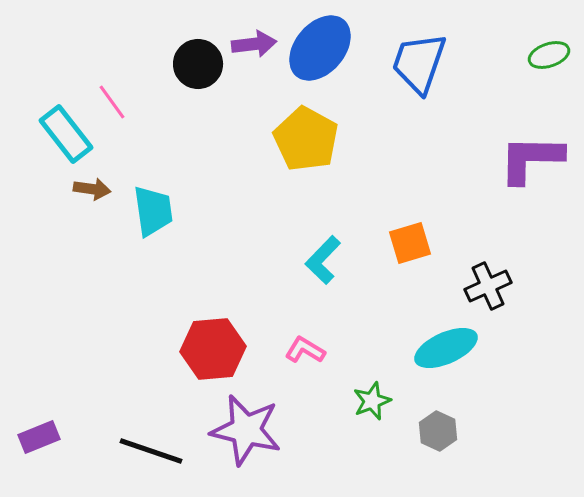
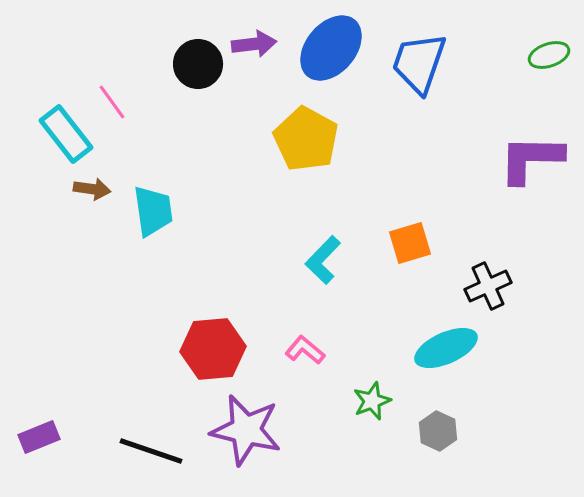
blue ellipse: moved 11 px right
pink L-shape: rotated 9 degrees clockwise
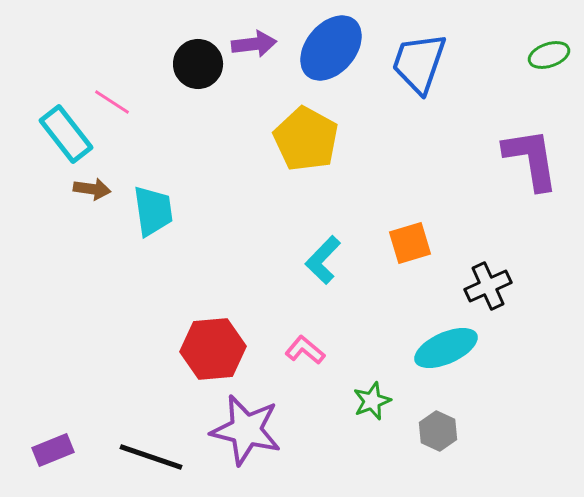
pink line: rotated 21 degrees counterclockwise
purple L-shape: rotated 80 degrees clockwise
purple rectangle: moved 14 px right, 13 px down
black line: moved 6 px down
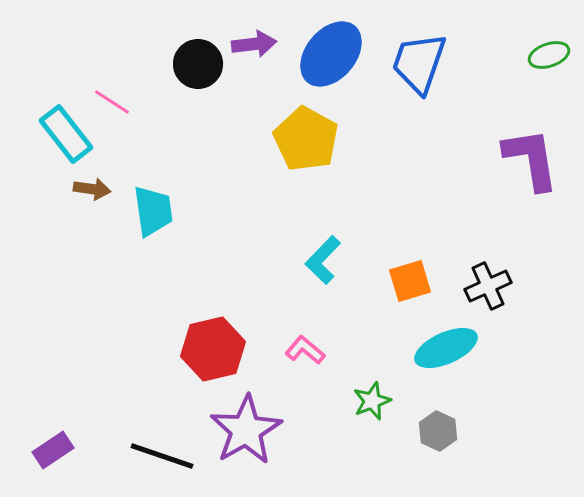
blue ellipse: moved 6 px down
orange square: moved 38 px down
red hexagon: rotated 8 degrees counterclockwise
purple star: rotated 28 degrees clockwise
purple rectangle: rotated 12 degrees counterclockwise
black line: moved 11 px right, 1 px up
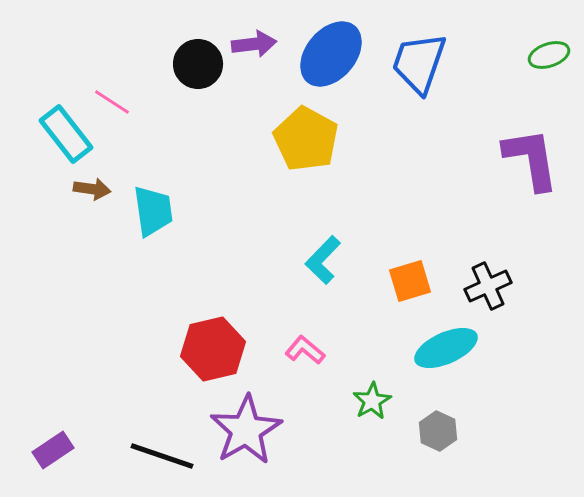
green star: rotated 9 degrees counterclockwise
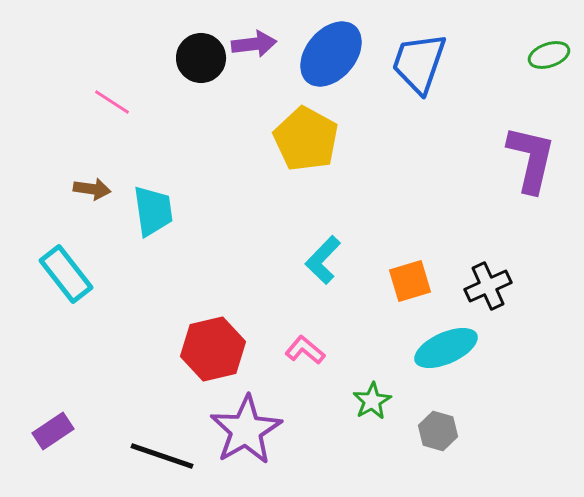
black circle: moved 3 px right, 6 px up
cyan rectangle: moved 140 px down
purple L-shape: rotated 22 degrees clockwise
gray hexagon: rotated 9 degrees counterclockwise
purple rectangle: moved 19 px up
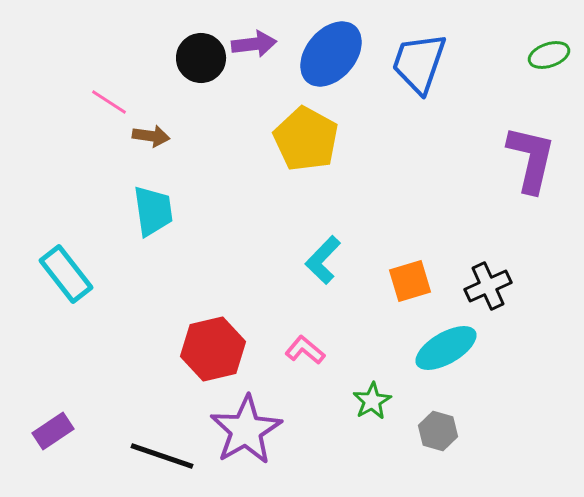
pink line: moved 3 px left
brown arrow: moved 59 px right, 53 px up
cyan ellipse: rotated 6 degrees counterclockwise
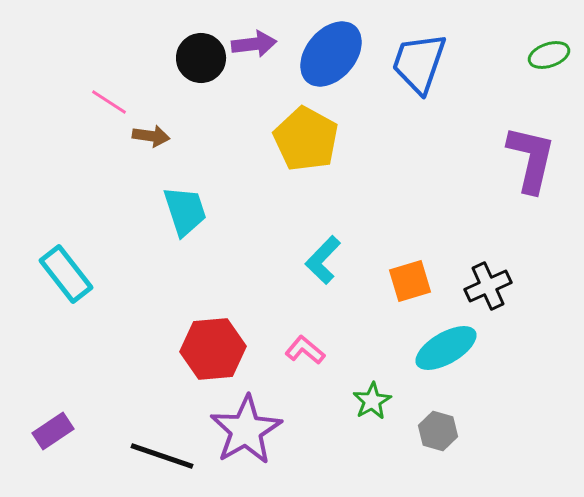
cyan trapezoid: moved 32 px right; rotated 10 degrees counterclockwise
red hexagon: rotated 8 degrees clockwise
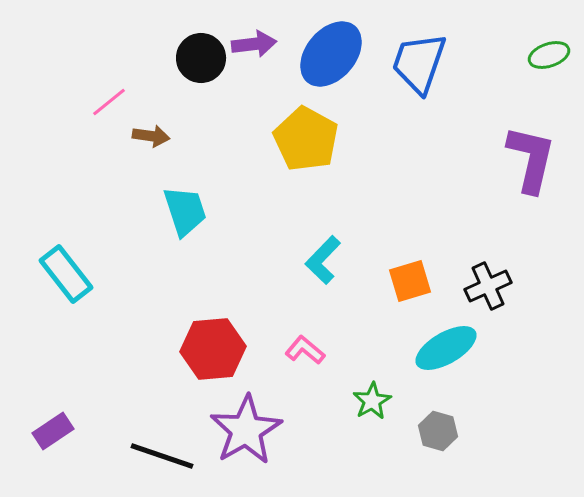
pink line: rotated 72 degrees counterclockwise
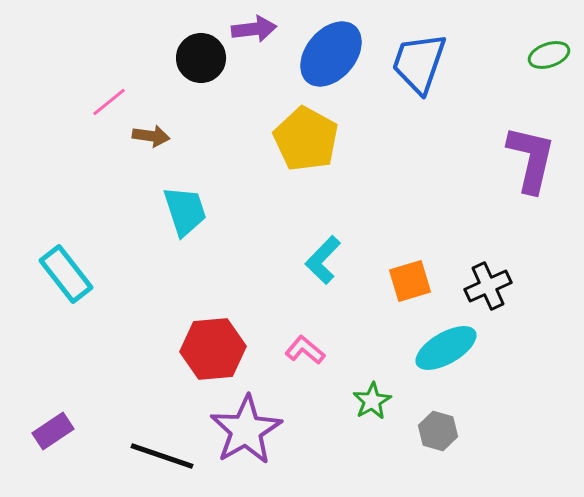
purple arrow: moved 15 px up
